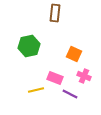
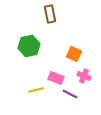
brown rectangle: moved 5 px left, 1 px down; rotated 18 degrees counterclockwise
pink rectangle: moved 1 px right
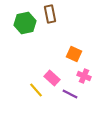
green hexagon: moved 4 px left, 23 px up
pink rectangle: moved 4 px left; rotated 21 degrees clockwise
yellow line: rotated 63 degrees clockwise
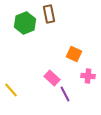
brown rectangle: moved 1 px left
green hexagon: rotated 10 degrees counterclockwise
pink cross: moved 4 px right; rotated 16 degrees counterclockwise
yellow line: moved 25 px left
purple line: moved 5 px left; rotated 35 degrees clockwise
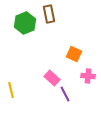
yellow line: rotated 28 degrees clockwise
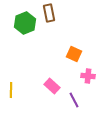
brown rectangle: moved 1 px up
pink rectangle: moved 8 px down
yellow line: rotated 14 degrees clockwise
purple line: moved 9 px right, 6 px down
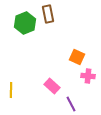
brown rectangle: moved 1 px left, 1 px down
orange square: moved 3 px right, 3 px down
purple line: moved 3 px left, 4 px down
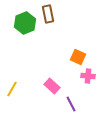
orange square: moved 1 px right
yellow line: moved 1 px right, 1 px up; rotated 28 degrees clockwise
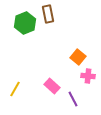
orange square: rotated 14 degrees clockwise
yellow line: moved 3 px right
purple line: moved 2 px right, 5 px up
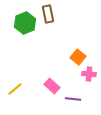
pink cross: moved 1 px right, 2 px up
yellow line: rotated 21 degrees clockwise
purple line: rotated 56 degrees counterclockwise
